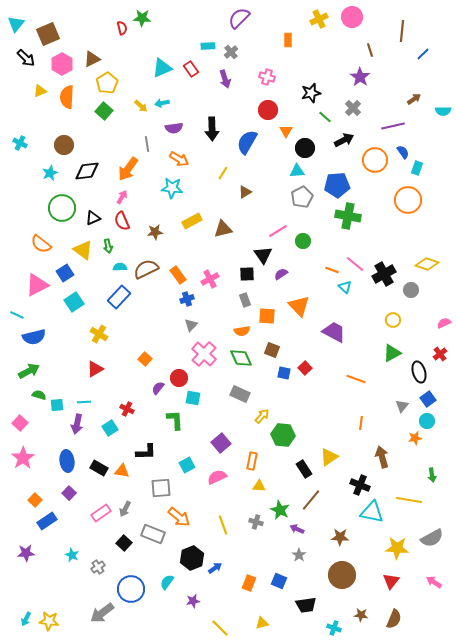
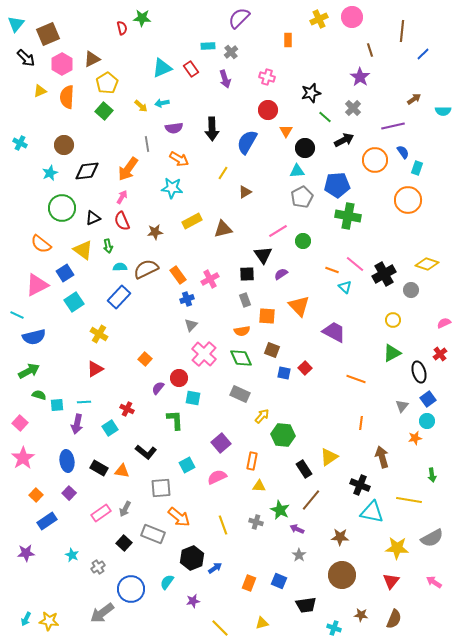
black L-shape at (146, 452): rotated 40 degrees clockwise
orange square at (35, 500): moved 1 px right, 5 px up
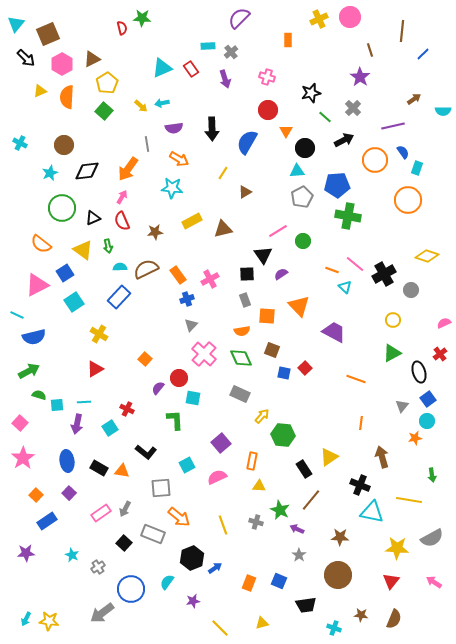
pink circle at (352, 17): moved 2 px left
yellow diamond at (427, 264): moved 8 px up
brown circle at (342, 575): moved 4 px left
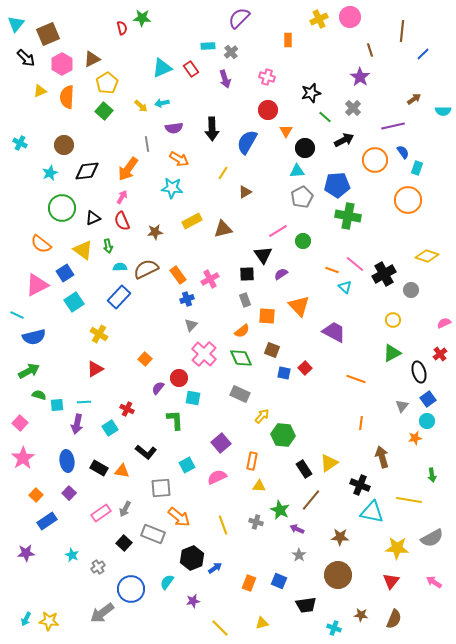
orange semicircle at (242, 331): rotated 28 degrees counterclockwise
yellow triangle at (329, 457): moved 6 px down
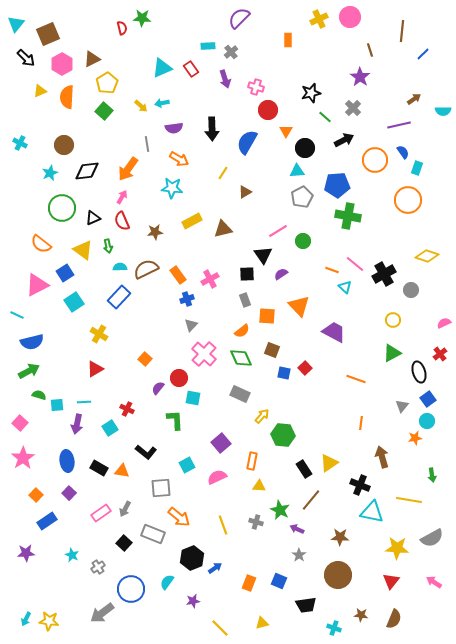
pink cross at (267, 77): moved 11 px left, 10 px down
purple line at (393, 126): moved 6 px right, 1 px up
blue semicircle at (34, 337): moved 2 px left, 5 px down
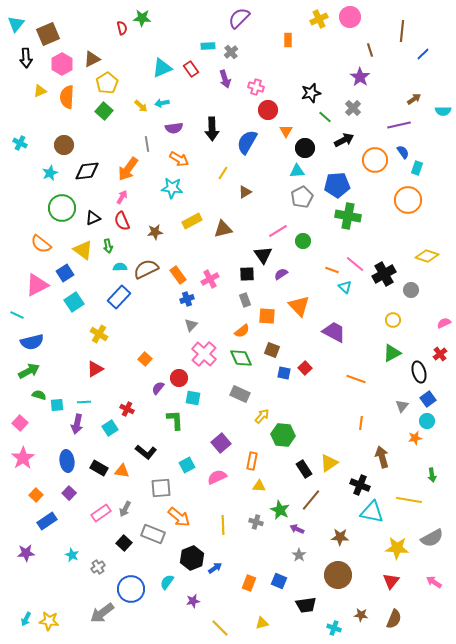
black arrow at (26, 58): rotated 42 degrees clockwise
yellow line at (223, 525): rotated 18 degrees clockwise
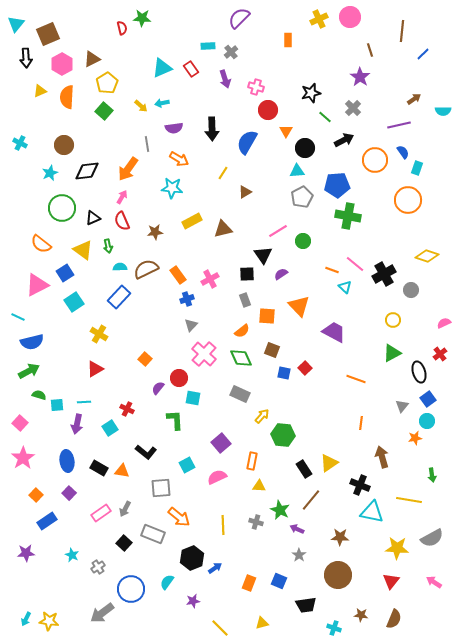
cyan line at (17, 315): moved 1 px right, 2 px down
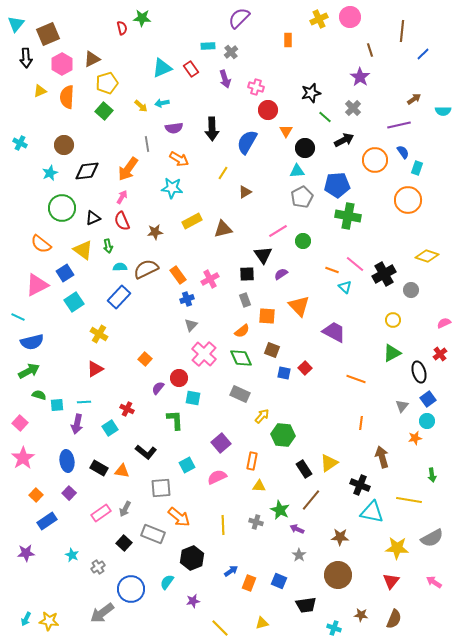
yellow pentagon at (107, 83): rotated 15 degrees clockwise
blue arrow at (215, 568): moved 16 px right, 3 px down
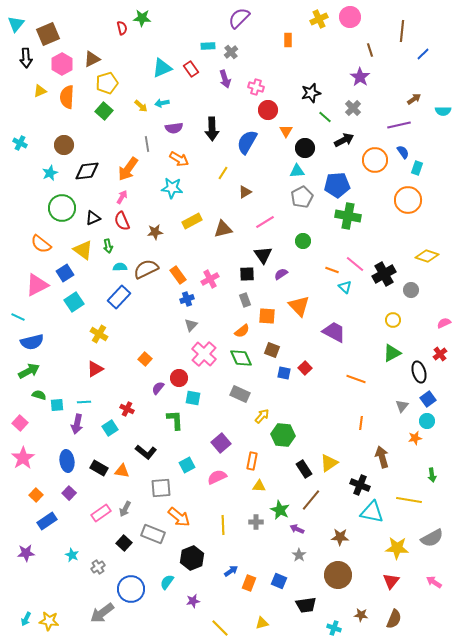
pink line at (278, 231): moved 13 px left, 9 px up
gray cross at (256, 522): rotated 16 degrees counterclockwise
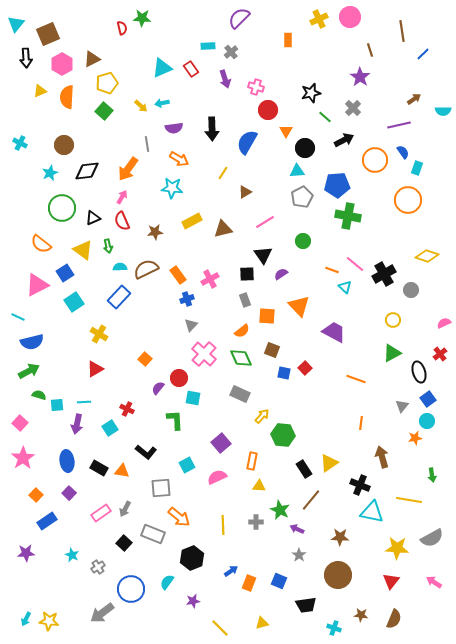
brown line at (402, 31): rotated 15 degrees counterclockwise
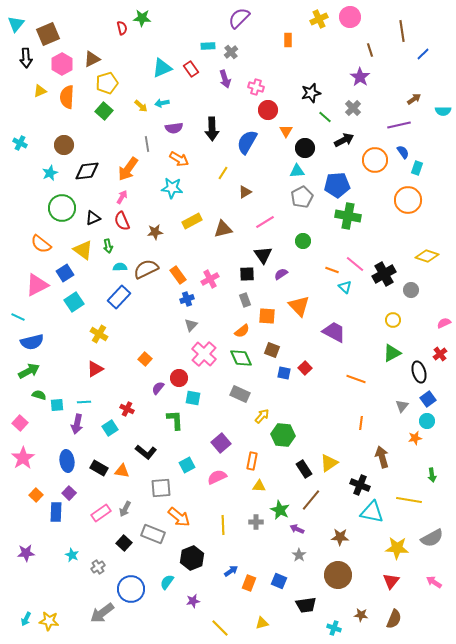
blue rectangle at (47, 521): moved 9 px right, 9 px up; rotated 54 degrees counterclockwise
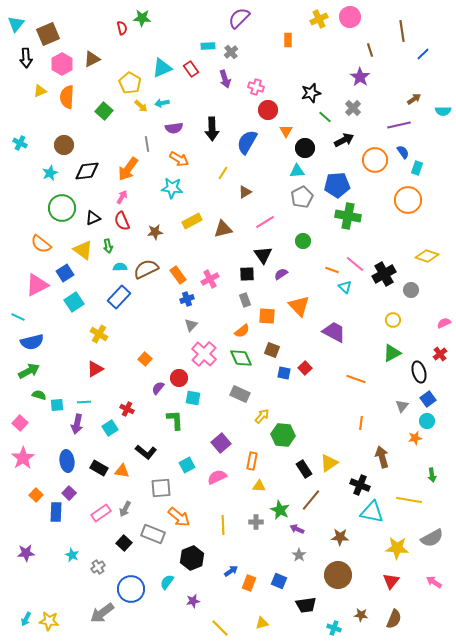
yellow pentagon at (107, 83): moved 23 px right; rotated 25 degrees counterclockwise
